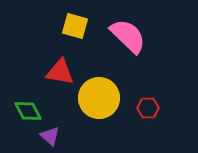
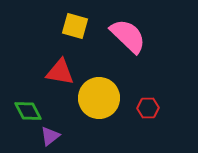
purple triangle: rotated 40 degrees clockwise
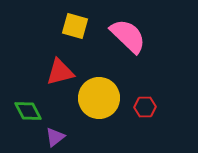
red triangle: rotated 24 degrees counterclockwise
red hexagon: moved 3 px left, 1 px up
purple triangle: moved 5 px right, 1 px down
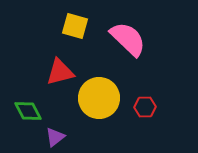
pink semicircle: moved 3 px down
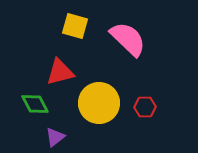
yellow circle: moved 5 px down
green diamond: moved 7 px right, 7 px up
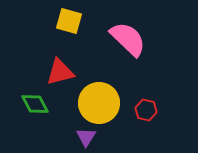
yellow square: moved 6 px left, 5 px up
red hexagon: moved 1 px right, 3 px down; rotated 15 degrees clockwise
purple triangle: moved 31 px right; rotated 20 degrees counterclockwise
